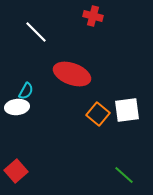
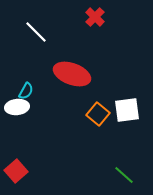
red cross: moved 2 px right, 1 px down; rotated 30 degrees clockwise
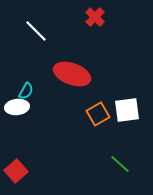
white line: moved 1 px up
orange square: rotated 20 degrees clockwise
green line: moved 4 px left, 11 px up
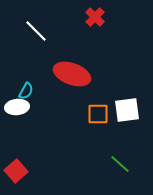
orange square: rotated 30 degrees clockwise
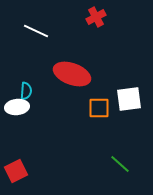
red cross: moved 1 px right; rotated 18 degrees clockwise
white line: rotated 20 degrees counterclockwise
cyan semicircle: rotated 24 degrees counterclockwise
white square: moved 2 px right, 11 px up
orange square: moved 1 px right, 6 px up
red square: rotated 15 degrees clockwise
